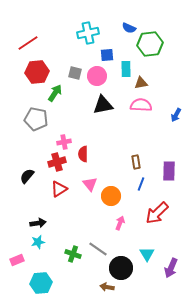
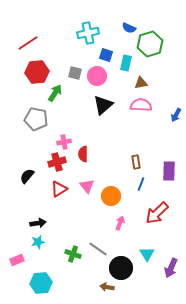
green hexagon: rotated 10 degrees counterclockwise
blue square: moved 1 px left; rotated 24 degrees clockwise
cyan rectangle: moved 6 px up; rotated 14 degrees clockwise
black triangle: rotated 30 degrees counterclockwise
pink triangle: moved 3 px left, 2 px down
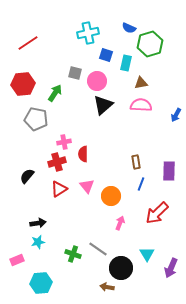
red hexagon: moved 14 px left, 12 px down
pink circle: moved 5 px down
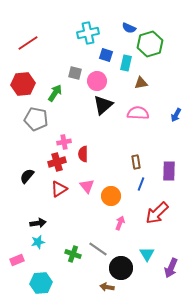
pink semicircle: moved 3 px left, 8 px down
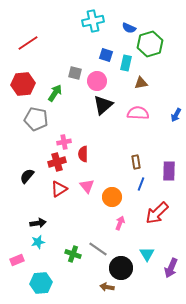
cyan cross: moved 5 px right, 12 px up
orange circle: moved 1 px right, 1 px down
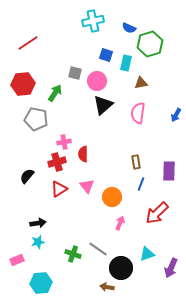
pink semicircle: rotated 85 degrees counterclockwise
cyan triangle: rotated 42 degrees clockwise
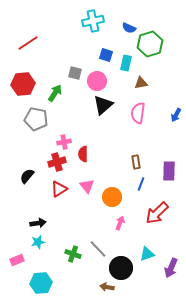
gray line: rotated 12 degrees clockwise
